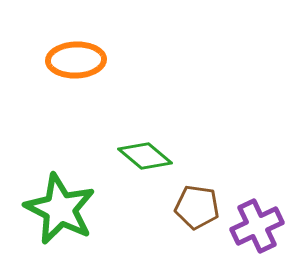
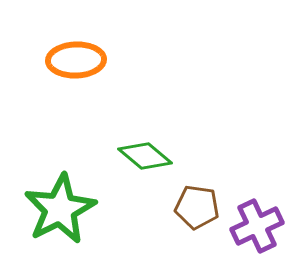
green star: rotated 18 degrees clockwise
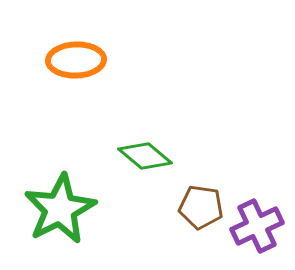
brown pentagon: moved 4 px right
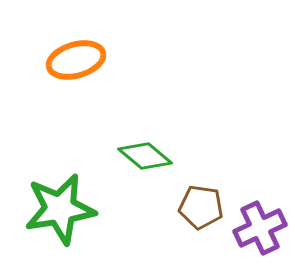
orange ellipse: rotated 14 degrees counterclockwise
green star: rotated 18 degrees clockwise
purple cross: moved 3 px right, 2 px down
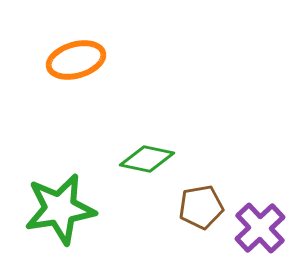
green diamond: moved 2 px right, 3 px down; rotated 28 degrees counterclockwise
brown pentagon: rotated 18 degrees counterclockwise
purple cross: rotated 18 degrees counterclockwise
